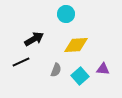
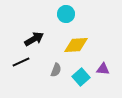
cyan square: moved 1 px right, 1 px down
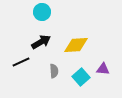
cyan circle: moved 24 px left, 2 px up
black arrow: moved 7 px right, 3 px down
gray semicircle: moved 2 px left, 1 px down; rotated 24 degrees counterclockwise
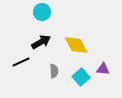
yellow diamond: rotated 65 degrees clockwise
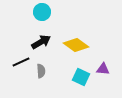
yellow diamond: rotated 25 degrees counterclockwise
gray semicircle: moved 13 px left
cyan square: rotated 24 degrees counterclockwise
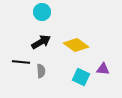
black line: rotated 30 degrees clockwise
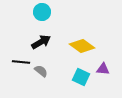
yellow diamond: moved 6 px right, 1 px down
gray semicircle: rotated 48 degrees counterclockwise
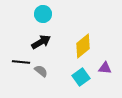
cyan circle: moved 1 px right, 2 px down
yellow diamond: moved 1 px right; rotated 75 degrees counterclockwise
purple triangle: moved 2 px right, 1 px up
cyan square: rotated 30 degrees clockwise
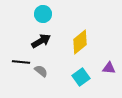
black arrow: moved 1 px up
yellow diamond: moved 3 px left, 4 px up
purple triangle: moved 4 px right
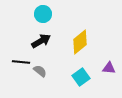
gray semicircle: moved 1 px left
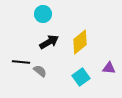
black arrow: moved 8 px right, 1 px down
